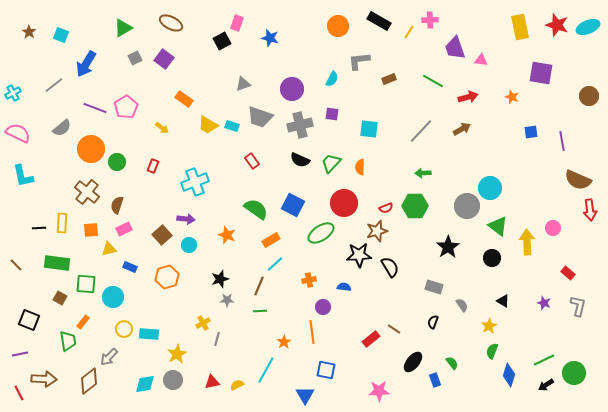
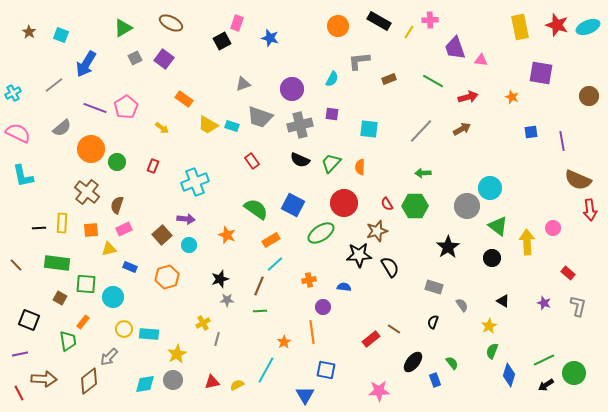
red semicircle at (386, 208): moved 1 px right, 4 px up; rotated 80 degrees clockwise
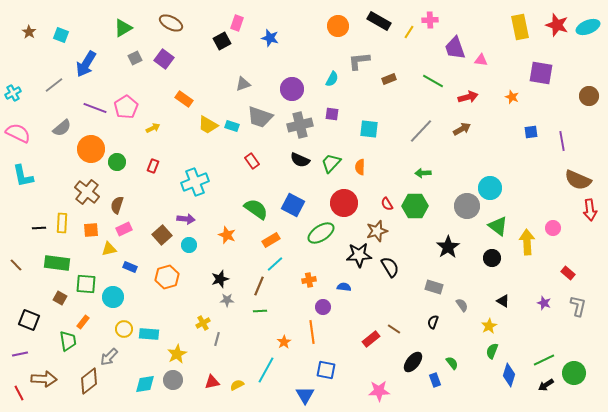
yellow arrow at (162, 128): moved 9 px left; rotated 64 degrees counterclockwise
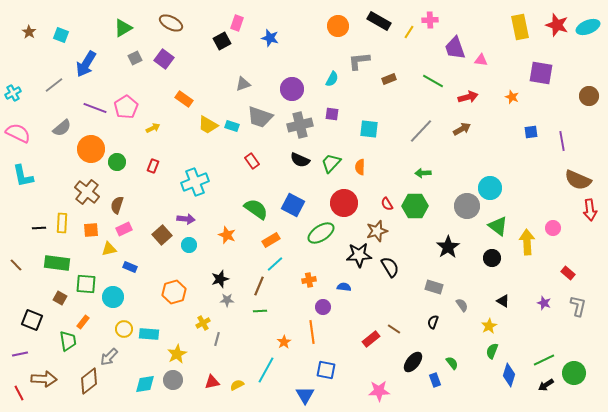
orange hexagon at (167, 277): moved 7 px right, 15 px down
black square at (29, 320): moved 3 px right
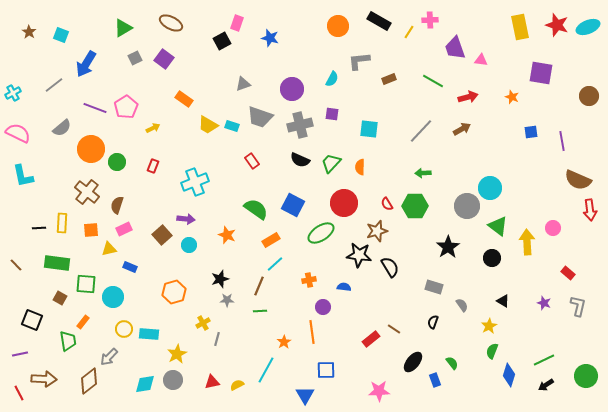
black star at (359, 255): rotated 10 degrees clockwise
blue square at (326, 370): rotated 12 degrees counterclockwise
green circle at (574, 373): moved 12 px right, 3 px down
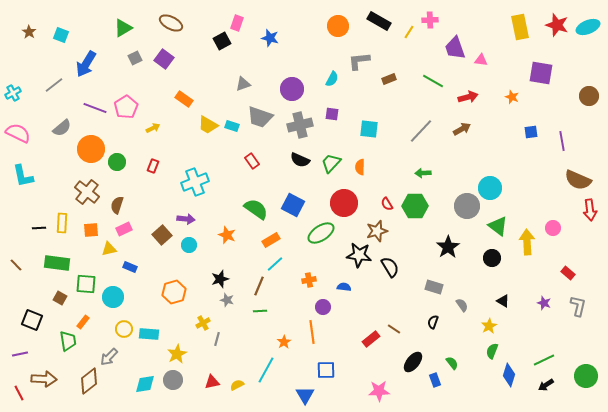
gray star at (227, 300): rotated 16 degrees clockwise
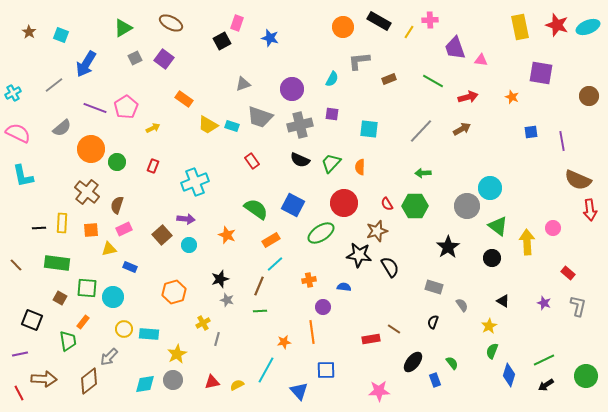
orange circle at (338, 26): moved 5 px right, 1 px down
green square at (86, 284): moved 1 px right, 4 px down
red rectangle at (371, 339): rotated 30 degrees clockwise
orange star at (284, 342): rotated 24 degrees clockwise
blue triangle at (305, 395): moved 6 px left, 4 px up; rotated 12 degrees counterclockwise
